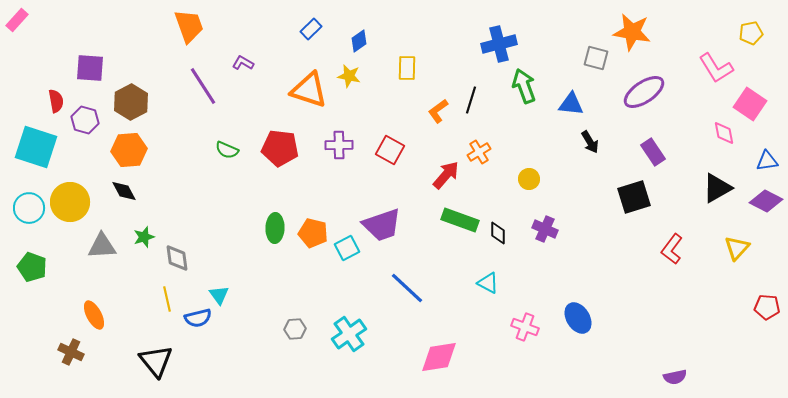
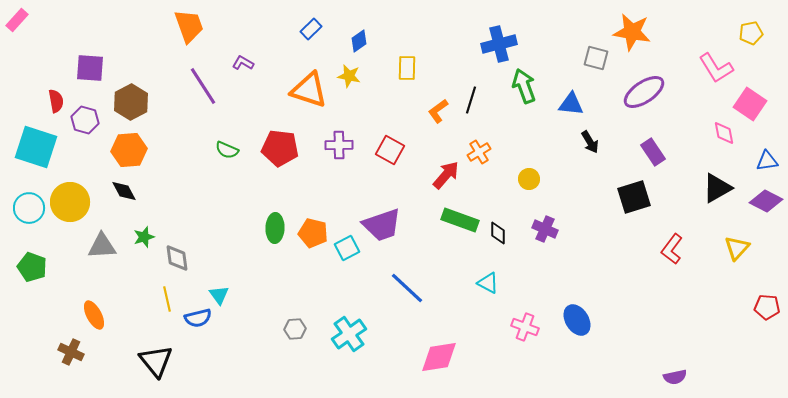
blue ellipse at (578, 318): moved 1 px left, 2 px down
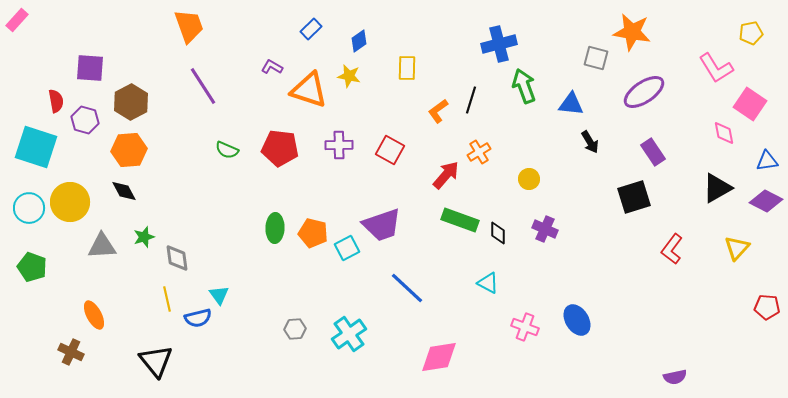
purple L-shape at (243, 63): moved 29 px right, 4 px down
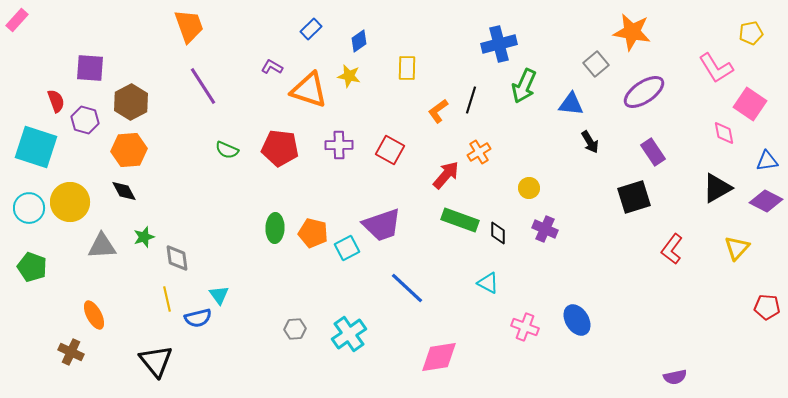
gray square at (596, 58): moved 6 px down; rotated 35 degrees clockwise
green arrow at (524, 86): rotated 136 degrees counterclockwise
red semicircle at (56, 101): rotated 10 degrees counterclockwise
yellow circle at (529, 179): moved 9 px down
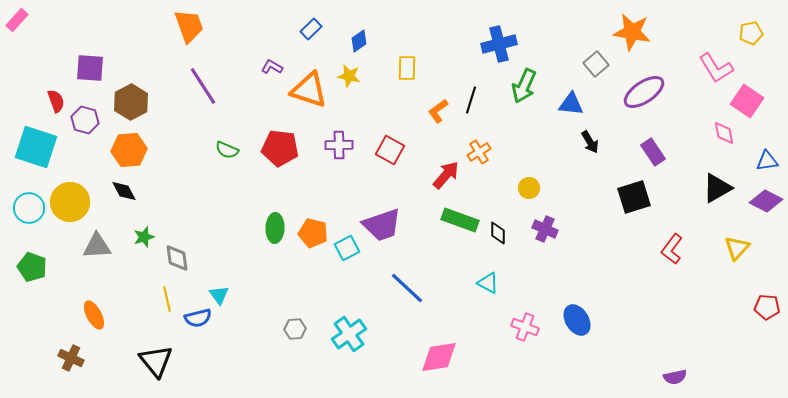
pink square at (750, 104): moved 3 px left, 3 px up
gray triangle at (102, 246): moved 5 px left
brown cross at (71, 352): moved 6 px down
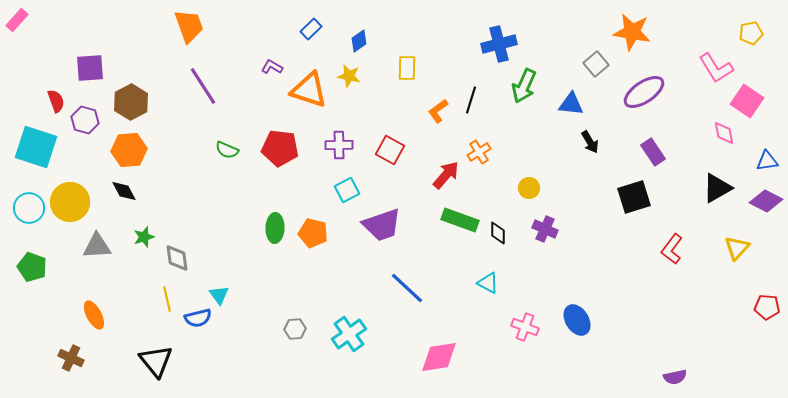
purple square at (90, 68): rotated 8 degrees counterclockwise
cyan square at (347, 248): moved 58 px up
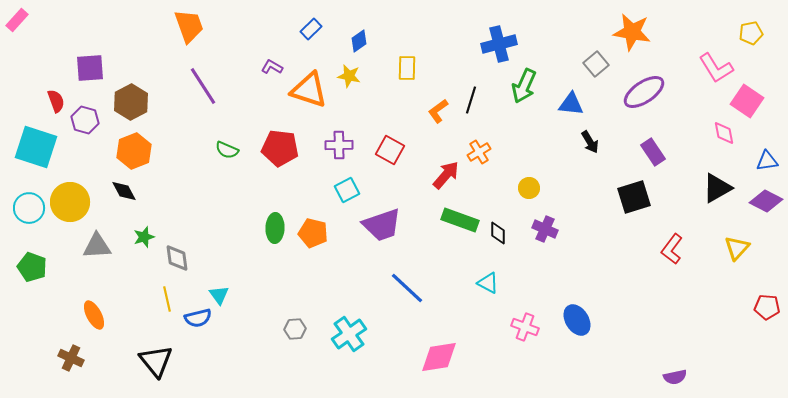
orange hexagon at (129, 150): moved 5 px right, 1 px down; rotated 16 degrees counterclockwise
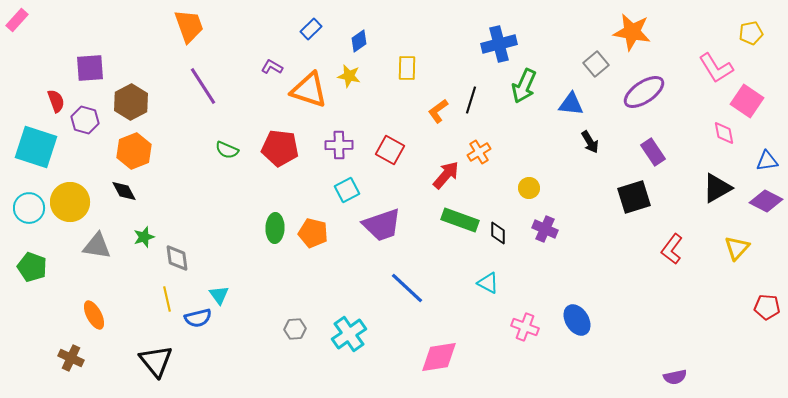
gray triangle at (97, 246): rotated 12 degrees clockwise
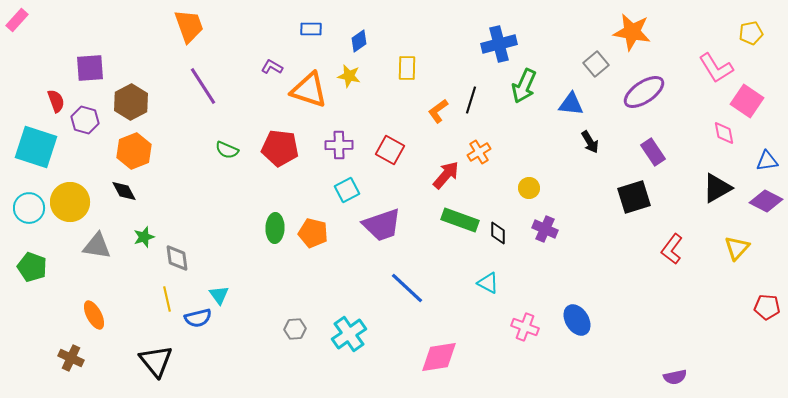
blue rectangle at (311, 29): rotated 45 degrees clockwise
